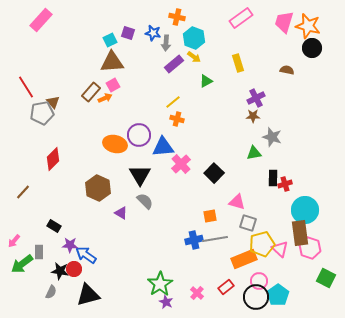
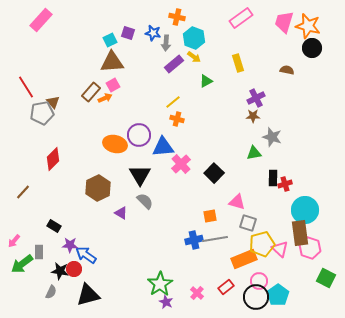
brown hexagon at (98, 188): rotated 10 degrees clockwise
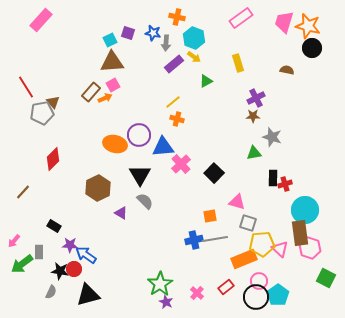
yellow pentagon at (262, 244): rotated 10 degrees clockwise
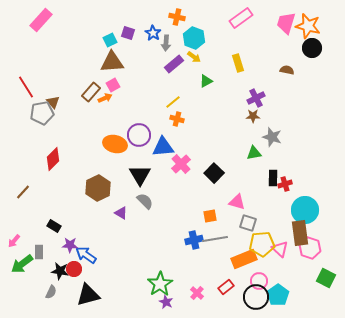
pink trapezoid at (284, 22): moved 2 px right, 1 px down
blue star at (153, 33): rotated 21 degrees clockwise
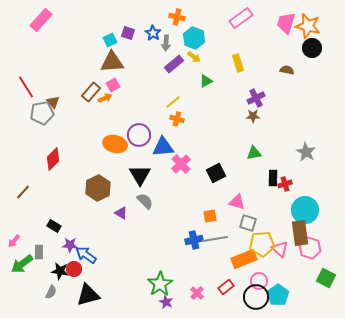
gray star at (272, 137): moved 34 px right, 15 px down; rotated 12 degrees clockwise
black square at (214, 173): moved 2 px right; rotated 18 degrees clockwise
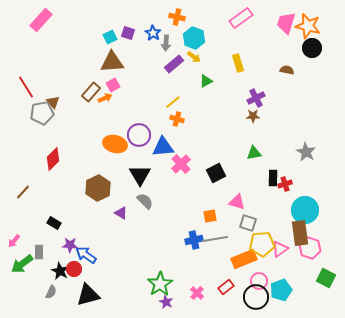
cyan square at (110, 40): moved 3 px up
black rectangle at (54, 226): moved 3 px up
pink triangle at (280, 249): rotated 42 degrees clockwise
black star at (60, 271): rotated 18 degrees clockwise
cyan pentagon at (278, 295): moved 3 px right, 5 px up; rotated 15 degrees clockwise
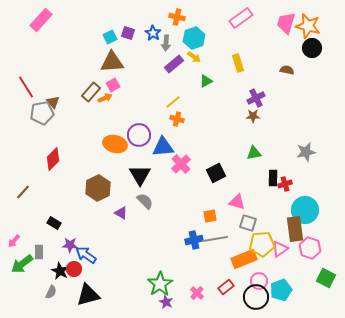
cyan hexagon at (194, 38): rotated 20 degrees clockwise
gray star at (306, 152): rotated 30 degrees clockwise
brown rectangle at (300, 233): moved 5 px left, 4 px up
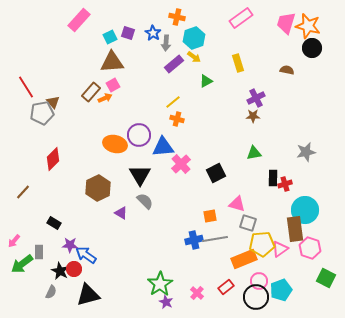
pink rectangle at (41, 20): moved 38 px right
pink triangle at (237, 202): moved 2 px down
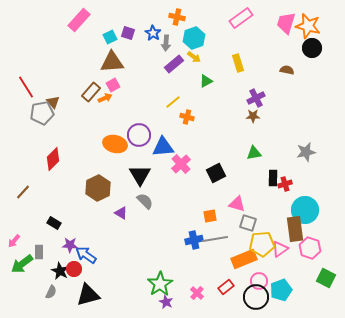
orange cross at (177, 119): moved 10 px right, 2 px up
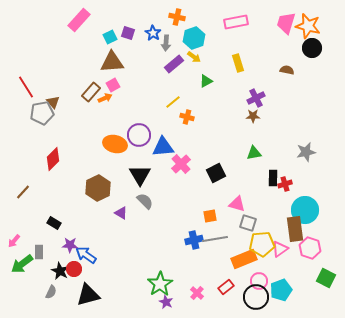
pink rectangle at (241, 18): moved 5 px left, 4 px down; rotated 25 degrees clockwise
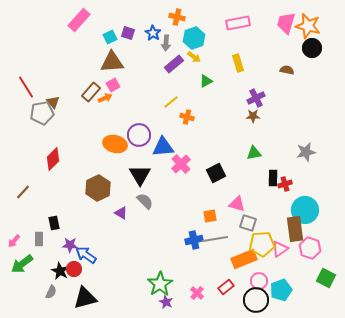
pink rectangle at (236, 22): moved 2 px right, 1 px down
yellow line at (173, 102): moved 2 px left
black rectangle at (54, 223): rotated 48 degrees clockwise
gray rectangle at (39, 252): moved 13 px up
black triangle at (88, 295): moved 3 px left, 3 px down
black circle at (256, 297): moved 3 px down
